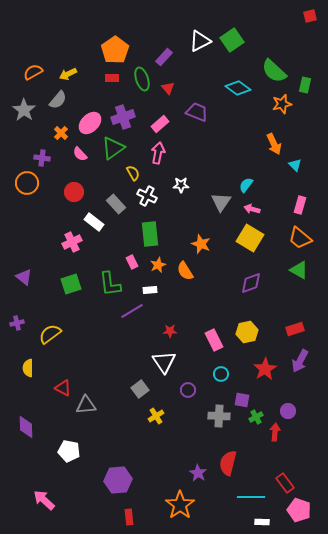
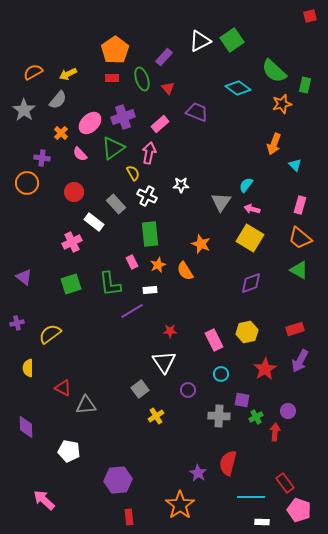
orange arrow at (274, 144): rotated 45 degrees clockwise
pink arrow at (158, 153): moved 9 px left
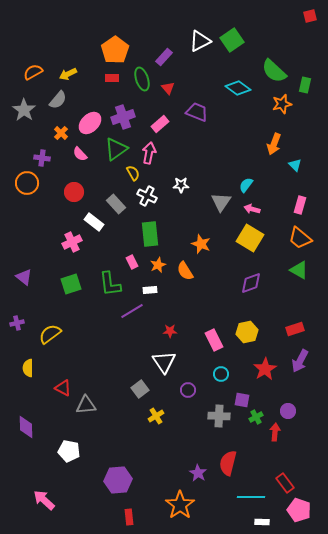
green triangle at (113, 148): moved 3 px right, 1 px down
